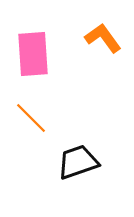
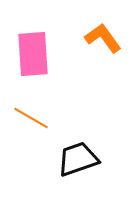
orange line: rotated 15 degrees counterclockwise
black trapezoid: moved 3 px up
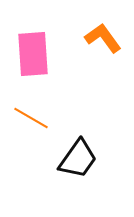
black trapezoid: rotated 144 degrees clockwise
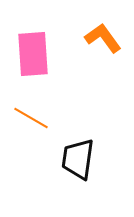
black trapezoid: rotated 153 degrees clockwise
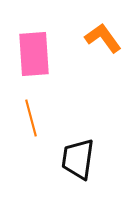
pink rectangle: moved 1 px right
orange line: rotated 45 degrees clockwise
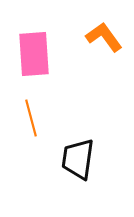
orange L-shape: moved 1 px right, 1 px up
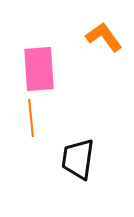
pink rectangle: moved 5 px right, 15 px down
orange line: rotated 9 degrees clockwise
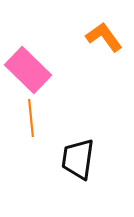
pink rectangle: moved 11 px left, 1 px down; rotated 42 degrees counterclockwise
